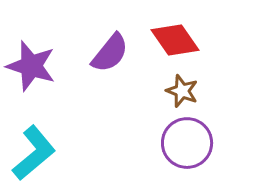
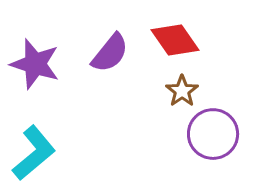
purple star: moved 4 px right, 2 px up
brown star: rotated 16 degrees clockwise
purple circle: moved 26 px right, 9 px up
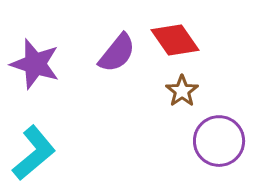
purple semicircle: moved 7 px right
purple circle: moved 6 px right, 7 px down
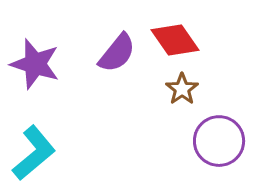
brown star: moved 2 px up
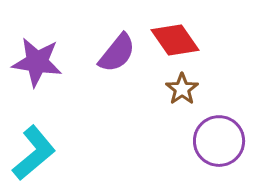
purple star: moved 2 px right, 2 px up; rotated 9 degrees counterclockwise
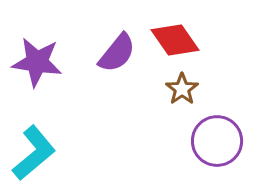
purple circle: moved 2 px left
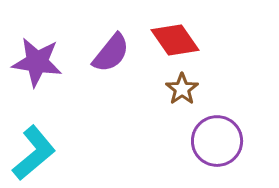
purple semicircle: moved 6 px left
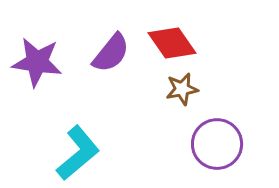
red diamond: moved 3 px left, 3 px down
brown star: rotated 24 degrees clockwise
purple circle: moved 3 px down
cyan L-shape: moved 44 px right
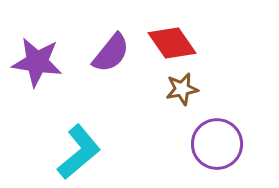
cyan L-shape: moved 1 px right, 1 px up
